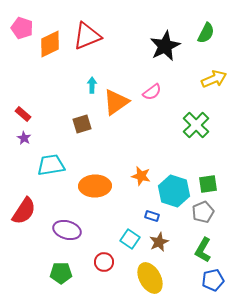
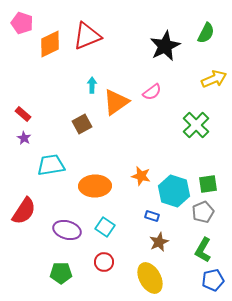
pink pentagon: moved 5 px up
brown square: rotated 12 degrees counterclockwise
cyan square: moved 25 px left, 12 px up
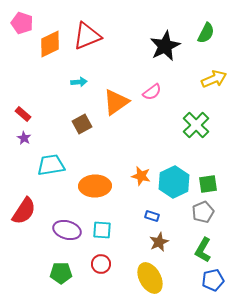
cyan arrow: moved 13 px left, 3 px up; rotated 84 degrees clockwise
cyan hexagon: moved 9 px up; rotated 16 degrees clockwise
cyan square: moved 3 px left, 3 px down; rotated 30 degrees counterclockwise
red circle: moved 3 px left, 2 px down
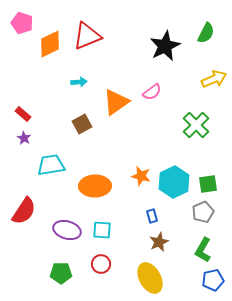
blue rectangle: rotated 56 degrees clockwise
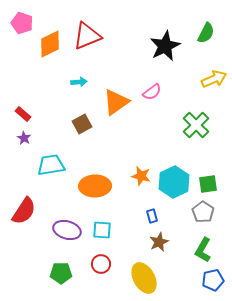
gray pentagon: rotated 15 degrees counterclockwise
yellow ellipse: moved 6 px left
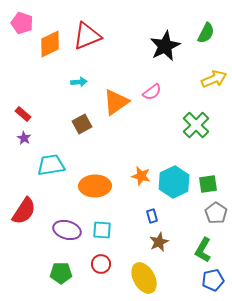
gray pentagon: moved 13 px right, 1 px down
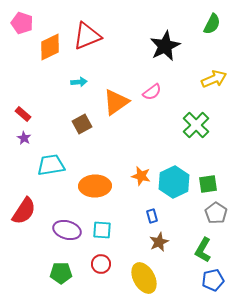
green semicircle: moved 6 px right, 9 px up
orange diamond: moved 3 px down
